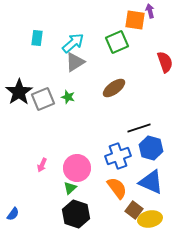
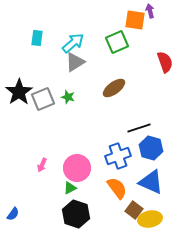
green triangle: rotated 16 degrees clockwise
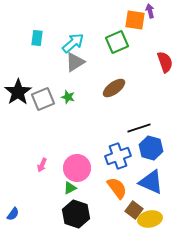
black star: moved 1 px left
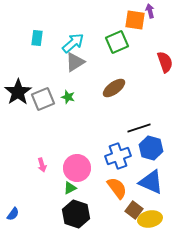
pink arrow: rotated 40 degrees counterclockwise
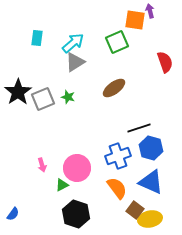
green triangle: moved 8 px left, 3 px up
brown square: moved 1 px right
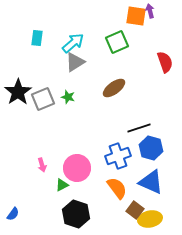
orange square: moved 1 px right, 4 px up
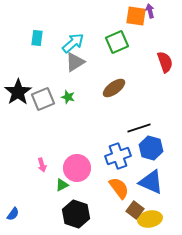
orange semicircle: moved 2 px right
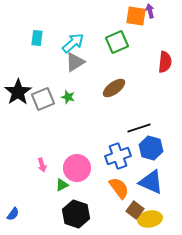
red semicircle: rotated 25 degrees clockwise
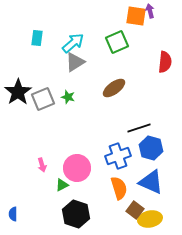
orange semicircle: rotated 20 degrees clockwise
blue semicircle: rotated 144 degrees clockwise
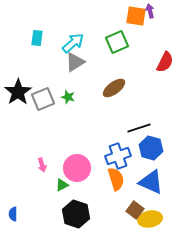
red semicircle: rotated 20 degrees clockwise
orange semicircle: moved 3 px left, 9 px up
